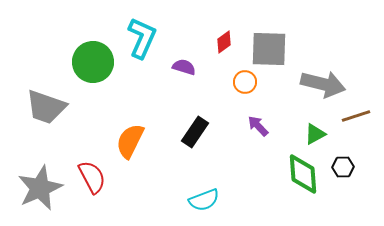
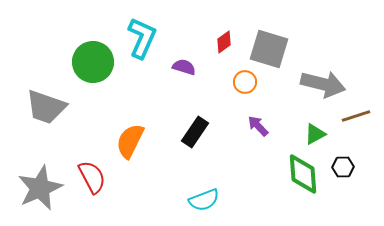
gray square: rotated 15 degrees clockwise
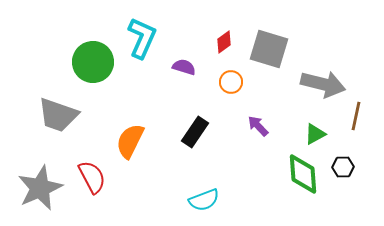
orange circle: moved 14 px left
gray trapezoid: moved 12 px right, 8 px down
brown line: rotated 60 degrees counterclockwise
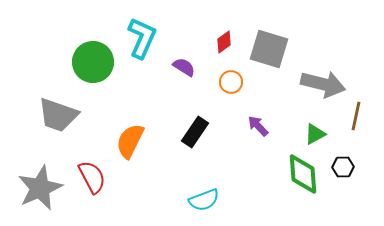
purple semicircle: rotated 15 degrees clockwise
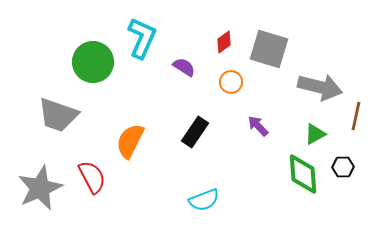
gray arrow: moved 3 px left, 3 px down
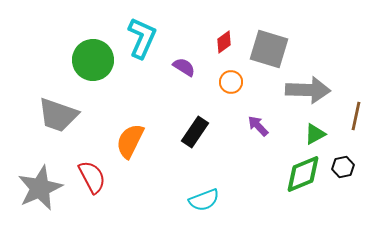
green circle: moved 2 px up
gray arrow: moved 12 px left, 3 px down; rotated 12 degrees counterclockwise
black hexagon: rotated 10 degrees counterclockwise
green diamond: rotated 72 degrees clockwise
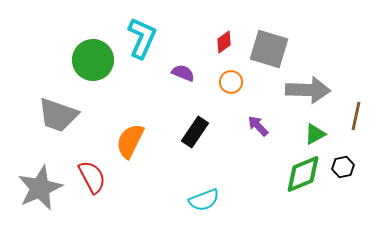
purple semicircle: moved 1 px left, 6 px down; rotated 10 degrees counterclockwise
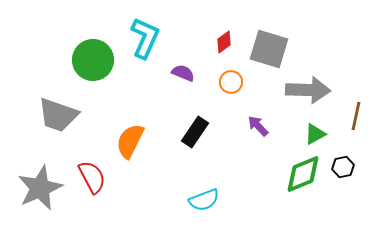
cyan L-shape: moved 3 px right
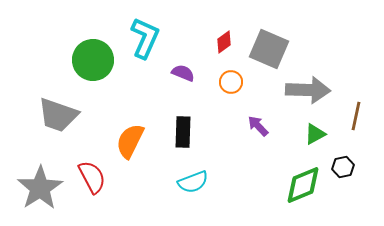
gray square: rotated 6 degrees clockwise
black rectangle: moved 12 px left; rotated 32 degrees counterclockwise
green diamond: moved 11 px down
gray star: rotated 9 degrees counterclockwise
cyan semicircle: moved 11 px left, 18 px up
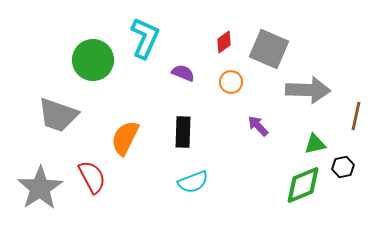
green triangle: moved 10 px down; rotated 15 degrees clockwise
orange semicircle: moved 5 px left, 3 px up
